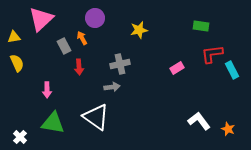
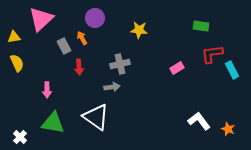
yellow star: rotated 18 degrees clockwise
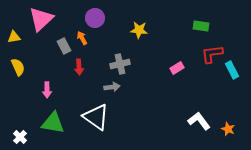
yellow semicircle: moved 1 px right, 4 px down
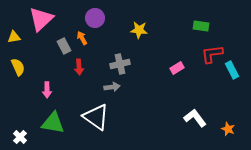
white L-shape: moved 4 px left, 3 px up
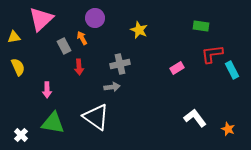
yellow star: rotated 18 degrees clockwise
white cross: moved 1 px right, 2 px up
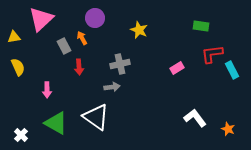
green triangle: moved 3 px right; rotated 20 degrees clockwise
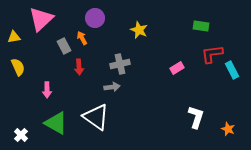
white L-shape: moved 1 px right, 1 px up; rotated 55 degrees clockwise
